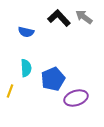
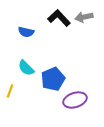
gray arrow: rotated 48 degrees counterclockwise
cyan semicircle: rotated 138 degrees clockwise
purple ellipse: moved 1 px left, 2 px down
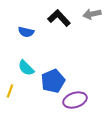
gray arrow: moved 8 px right, 3 px up
blue pentagon: moved 2 px down
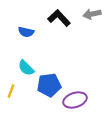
blue pentagon: moved 4 px left, 4 px down; rotated 15 degrees clockwise
yellow line: moved 1 px right
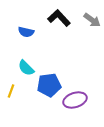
gray arrow: moved 6 px down; rotated 132 degrees counterclockwise
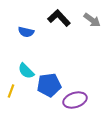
cyan semicircle: moved 3 px down
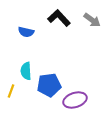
cyan semicircle: rotated 42 degrees clockwise
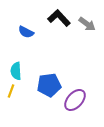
gray arrow: moved 5 px left, 4 px down
blue semicircle: rotated 14 degrees clockwise
cyan semicircle: moved 10 px left
purple ellipse: rotated 30 degrees counterclockwise
